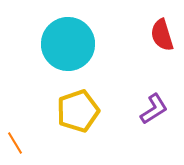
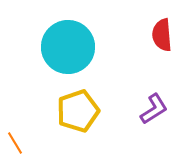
red semicircle: rotated 12 degrees clockwise
cyan circle: moved 3 px down
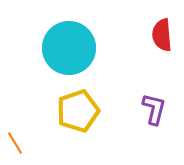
cyan circle: moved 1 px right, 1 px down
purple L-shape: rotated 44 degrees counterclockwise
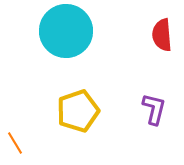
cyan circle: moved 3 px left, 17 px up
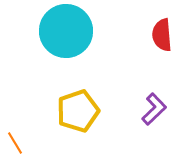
purple L-shape: rotated 32 degrees clockwise
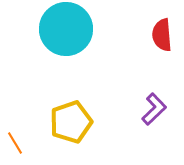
cyan circle: moved 2 px up
yellow pentagon: moved 7 px left, 11 px down
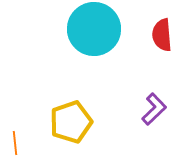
cyan circle: moved 28 px right
orange line: rotated 25 degrees clockwise
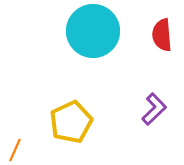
cyan circle: moved 1 px left, 2 px down
yellow pentagon: rotated 6 degrees counterclockwise
orange line: moved 7 px down; rotated 30 degrees clockwise
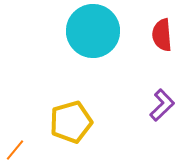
purple L-shape: moved 8 px right, 4 px up
yellow pentagon: rotated 9 degrees clockwise
orange line: rotated 15 degrees clockwise
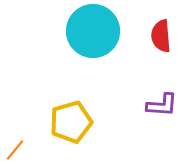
red semicircle: moved 1 px left, 1 px down
purple L-shape: rotated 48 degrees clockwise
